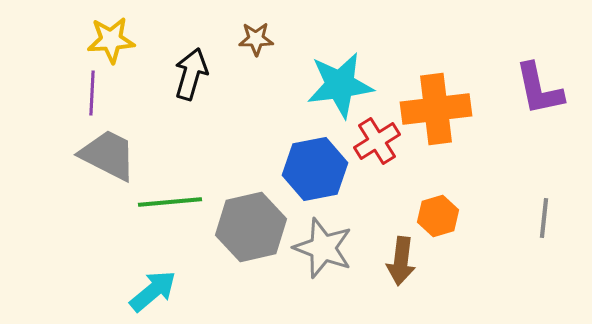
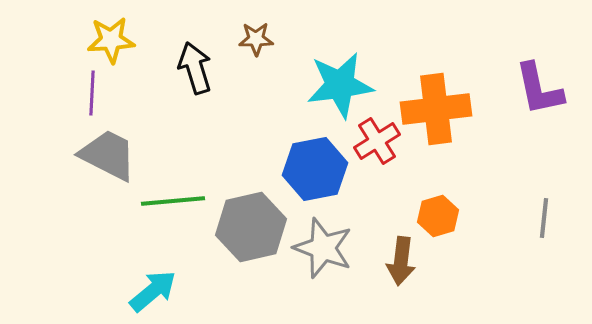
black arrow: moved 4 px right, 6 px up; rotated 33 degrees counterclockwise
green line: moved 3 px right, 1 px up
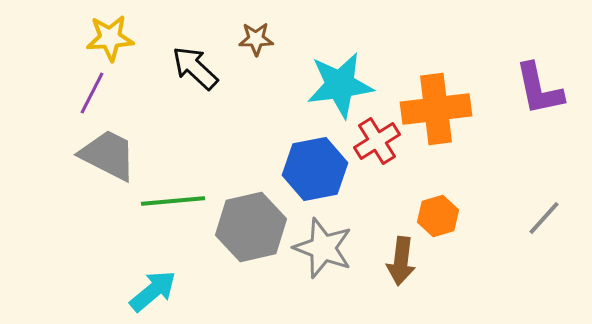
yellow star: moved 1 px left, 2 px up
black arrow: rotated 30 degrees counterclockwise
purple line: rotated 24 degrees clockwise
gray line: rotated 36 degrees clockwise
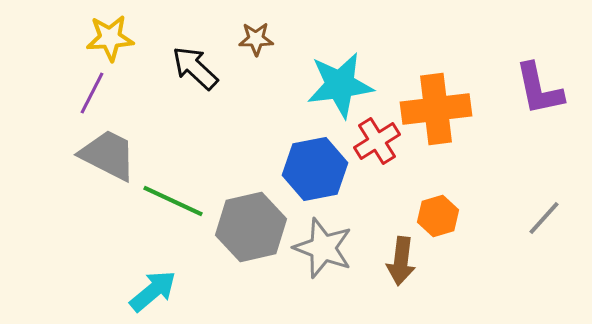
green line: rotated 30 degrees clockwise
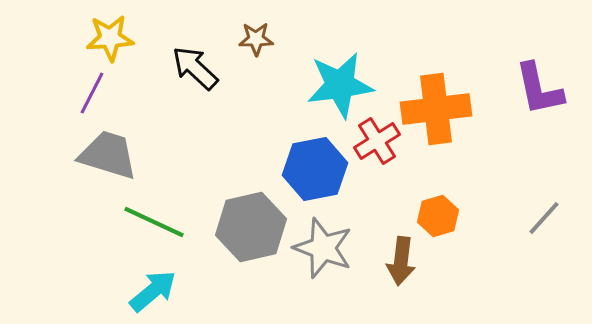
gray trapezoid: rotated 10 degrees counterclockwise
green line: moved 19 px left, 21 px down
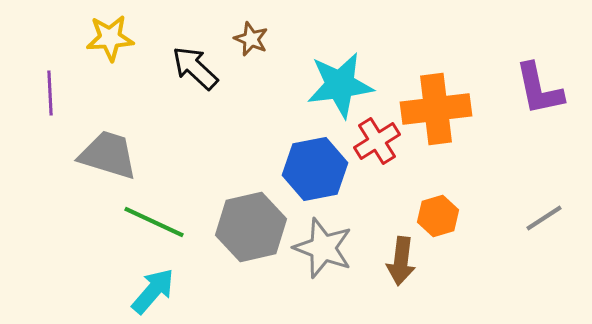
brown star: moved 5 px left; rotated 24 degrees clockwise
purple line: moved 42 px left; rotated 30 degrees counterclockwise
gray line: rotated 15 degrees clockwise
cyan arrow: rotated 9 degrees counterclockwise
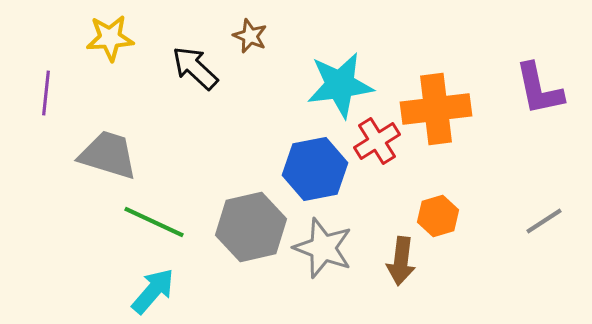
brown star: moved 1 px left, 3 px up
purple line: moved 4 px left; rotated 9 degrees clockwise
gray line: moved 3 px down
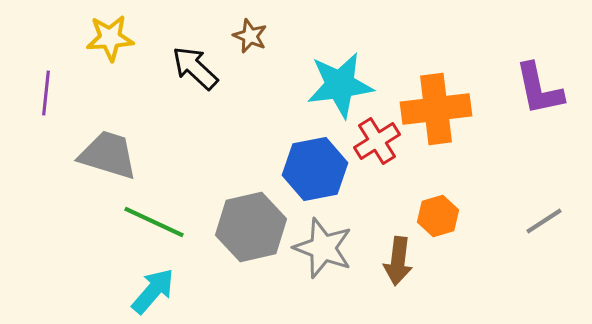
brown arrow: moved 3 px left
